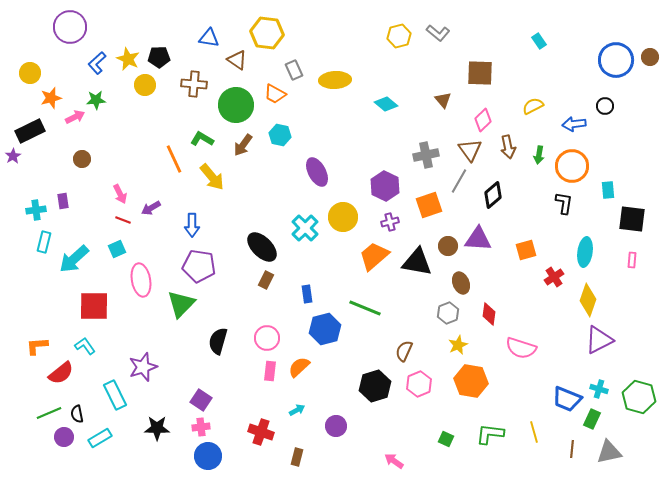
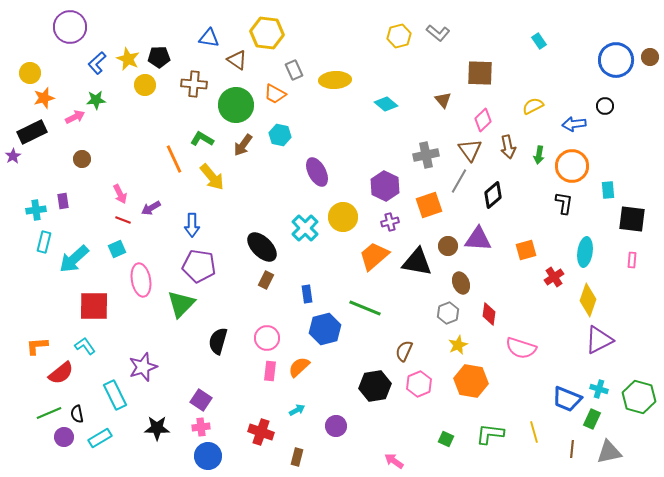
orange star at (51, 98): moved 7 px left
black rectangle at (30, 131): moved 2 px right, 1 px down
black hexagon at (375, 386): rotated 8 degrees clockwise
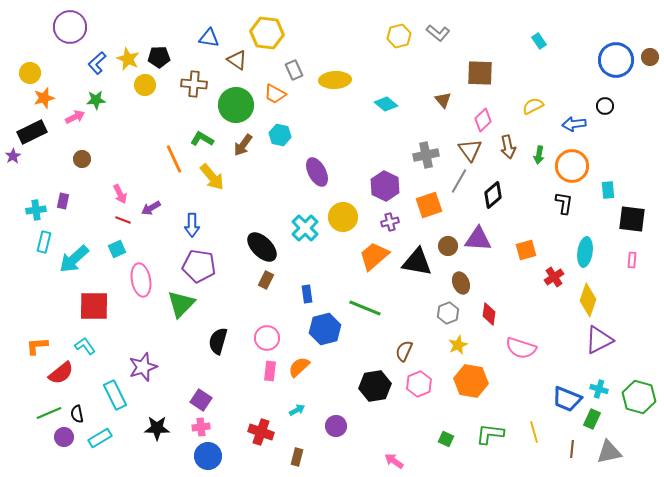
purple rectangle at (63, 201): rotated 21 degrees clockwise
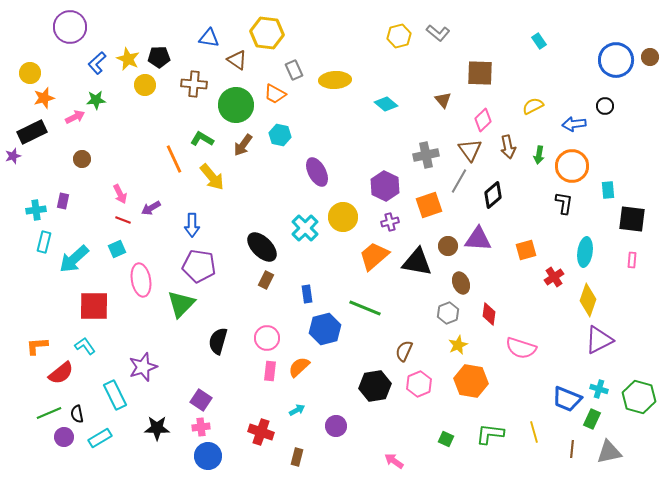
purple star at (13, 156): rotated 14 degrees clockwise
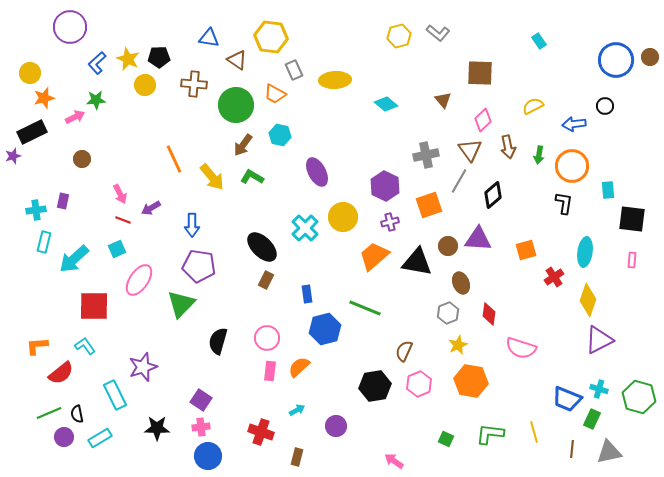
yellow hexagon at (267, 33): moved 4 px right, 4 px down
green L-shape at (202, 139): moved 50 px right, 38 px down
pink ellipse at (141, 280): moved 2 px left; rotated 44 degrees clockwise
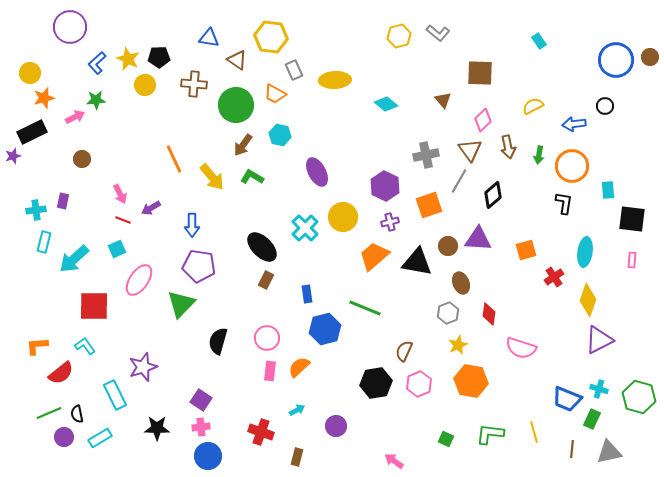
black hexagon at (375, 386): moved 1 px right, 3 px up
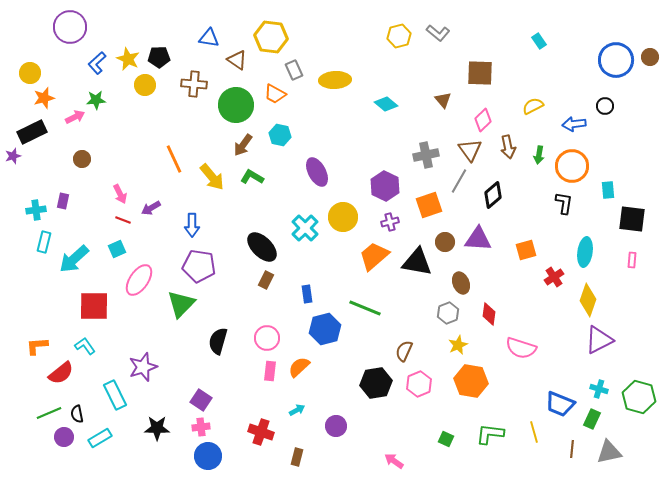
brown circle at (448, 246): moved 3 px left, 4 px up
blue trapezoid at (567, 399): moved 7 px left, 5 px down
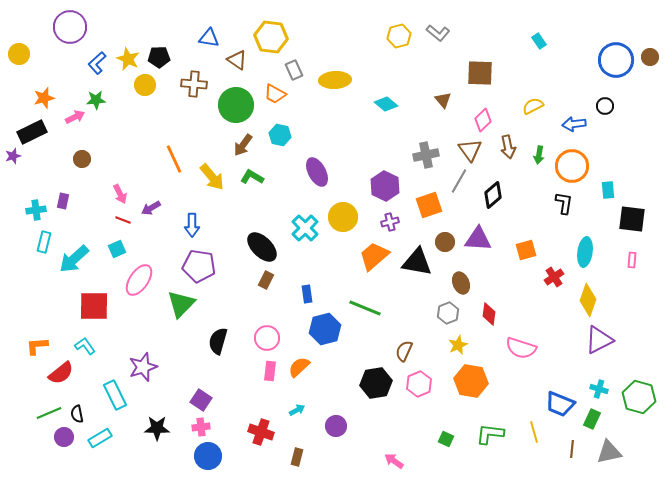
yellow circle at (30, 73): moved 11 px left, 19 px up
